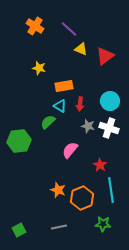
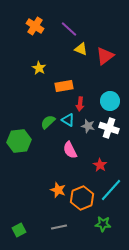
yellow star: rotated 16 degrees clockwise
cyan triangle: moved 8 px right, 14 px down
pink semicircle: rotated 66 degrees counterclockwise
cyan line: rotated 50 degrees clockwise
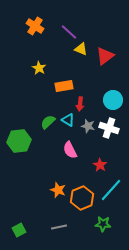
purple line: moved 3 px down
cyan circle: moved 3 px right, 1 px up
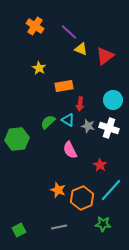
green hexagon: moved 2 px left, 2 px up
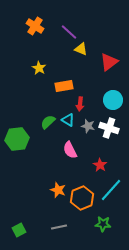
red triangle: moved 4 px right, 6 px down
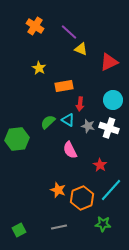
red triangle: rotated 12 degrees clockwise
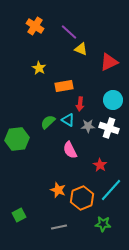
gray star: rotated 16 degrees counterclockwise
green square: moved 15 px up
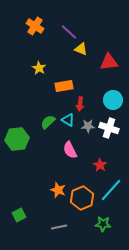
red triangle: rotated 18 degrees clockwise
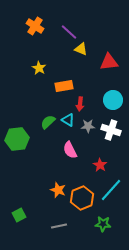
white cross: moved 2 px right, 2 px down
gray line: moved 1 px up
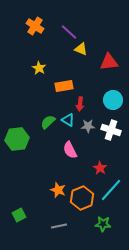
red star: moved 3 px down
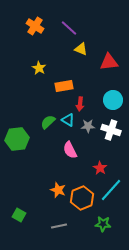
purple line: moved 4 px up
green square: rotated 32 degrees counterclockwise
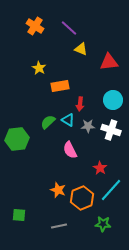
orange rectangle: moved 4 px left
green square: rotated 24 degrees counterclockwise
